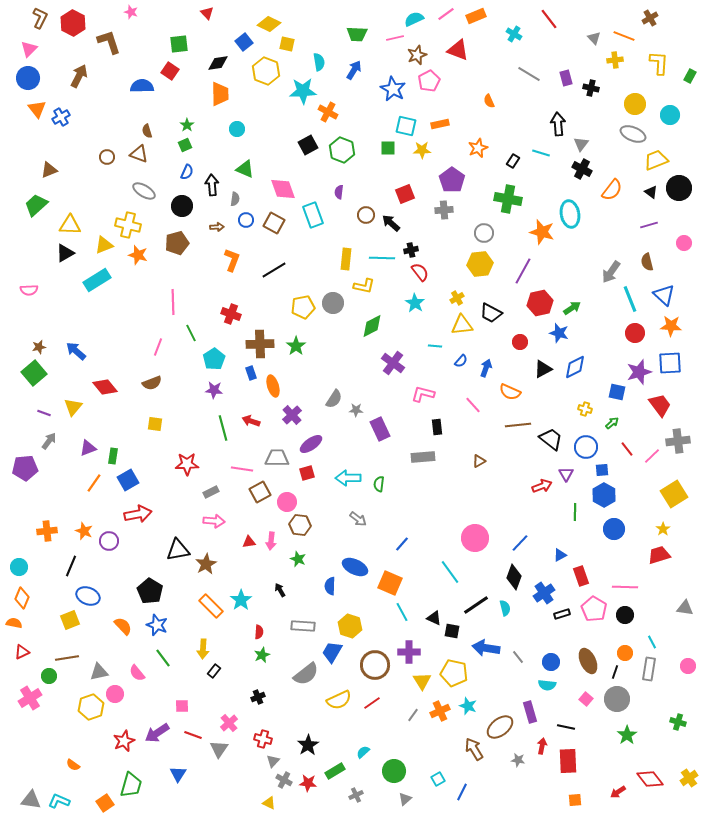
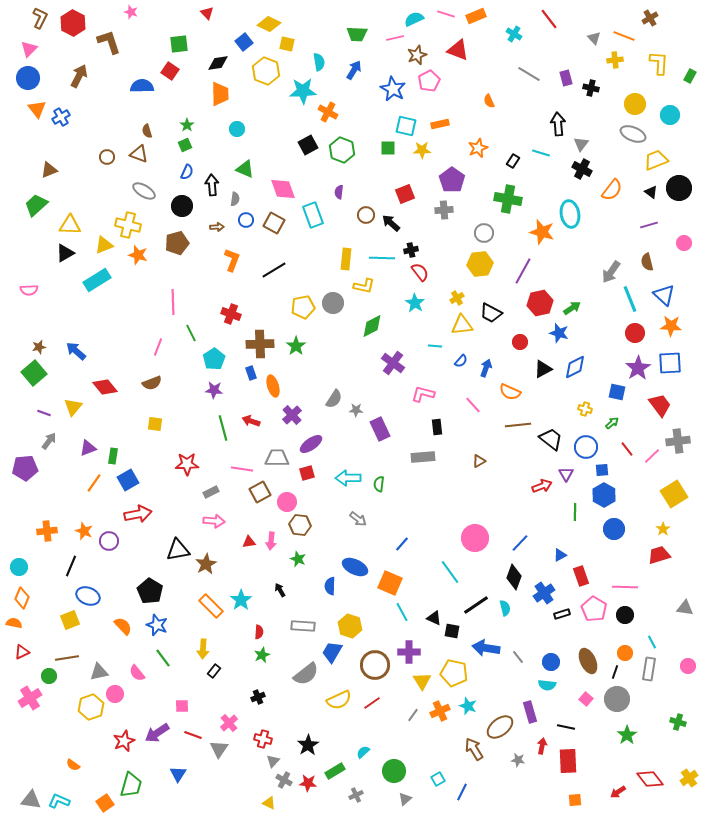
pink line at (446, 14): rotated 54 degrees clockwise
purple star at (639, 372): moved 1 px left, 4 px up; rotated 15 degrees counterclockwise
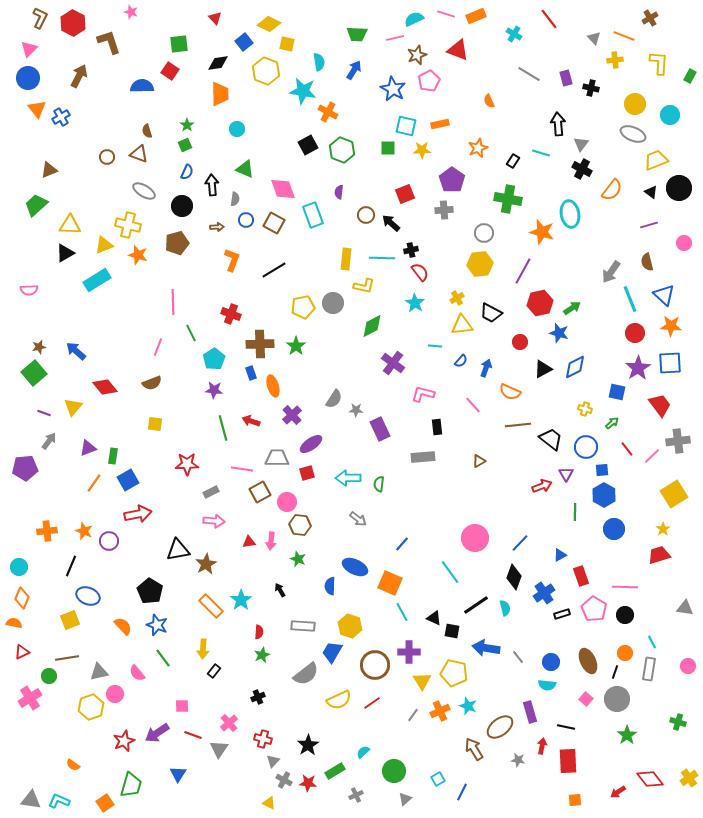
red triangle at (207, 13): moved 8 px right, 5 px down
cyan star at (303, 91): rotated 12 degrees clockwise
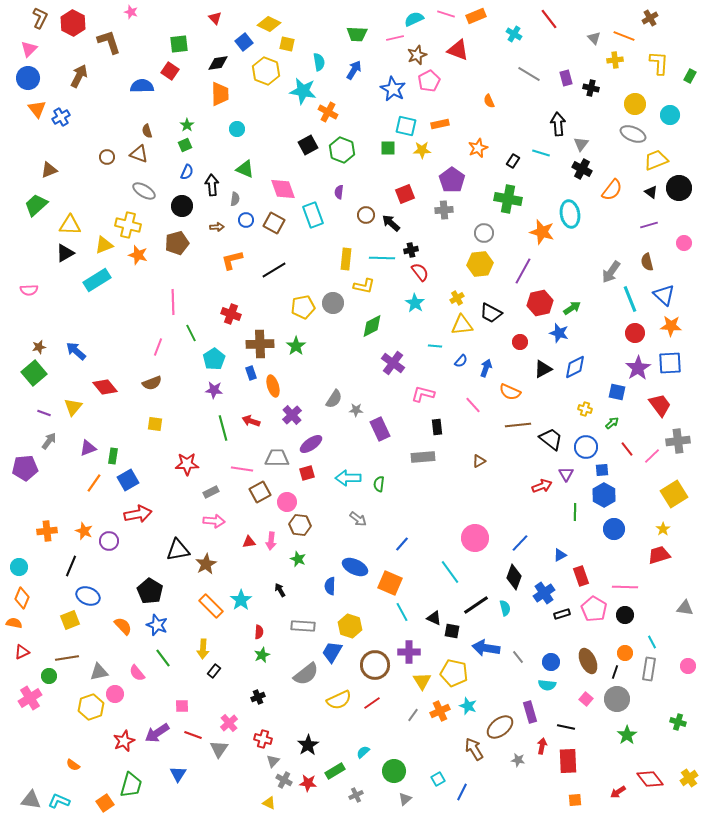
orange L-shape at (232, 260): rotated 125 degrees counterclockwise
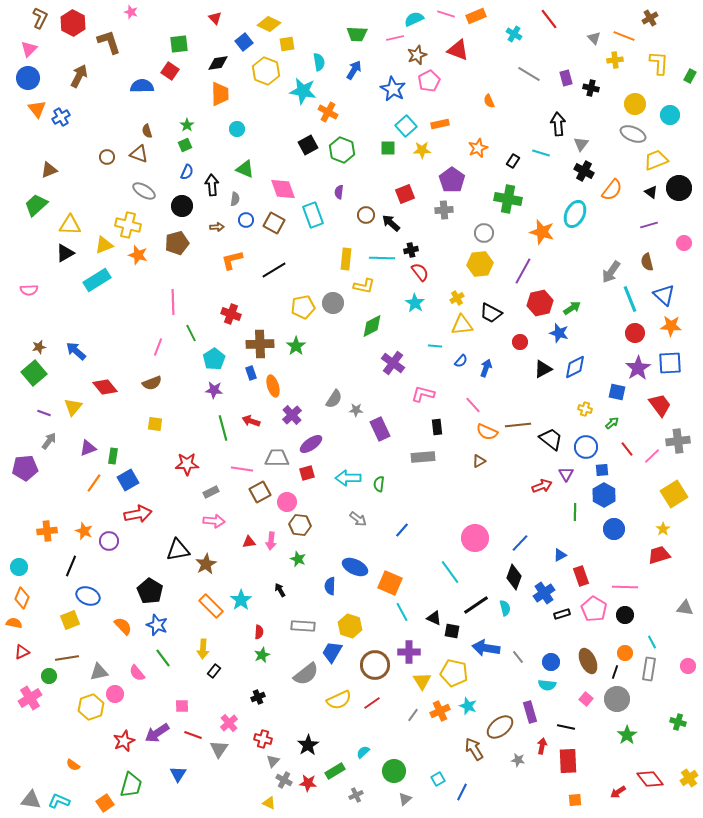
yellow square at (287, 44): rotated 21 degrees counterclockwise
cyan square at (406, 126): rotated 35 degrees clockwise
black cross at (582, 169): moved 2 px right, 2 px down
cyan ellipse at (570, 214): moved 5 px right; rotated 36 degrees clockwise
orange semicircle at (510, 392): moved 23 px left, 40 px down
blue line at (402, 544): moved 14 px up
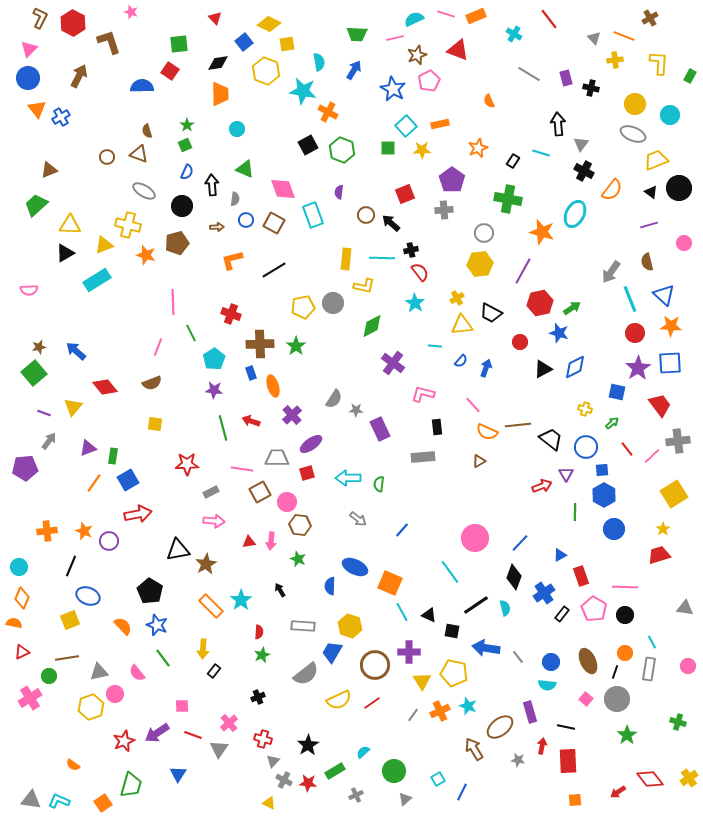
orange star at (138, 255): moved 8 px right
black rectangle at (562, 614): rotated 35 degrees counterclockwise
black triangle at (434, 618): moved 5 px left, 3 px up
orange square at (105, 803): moved 2 px left
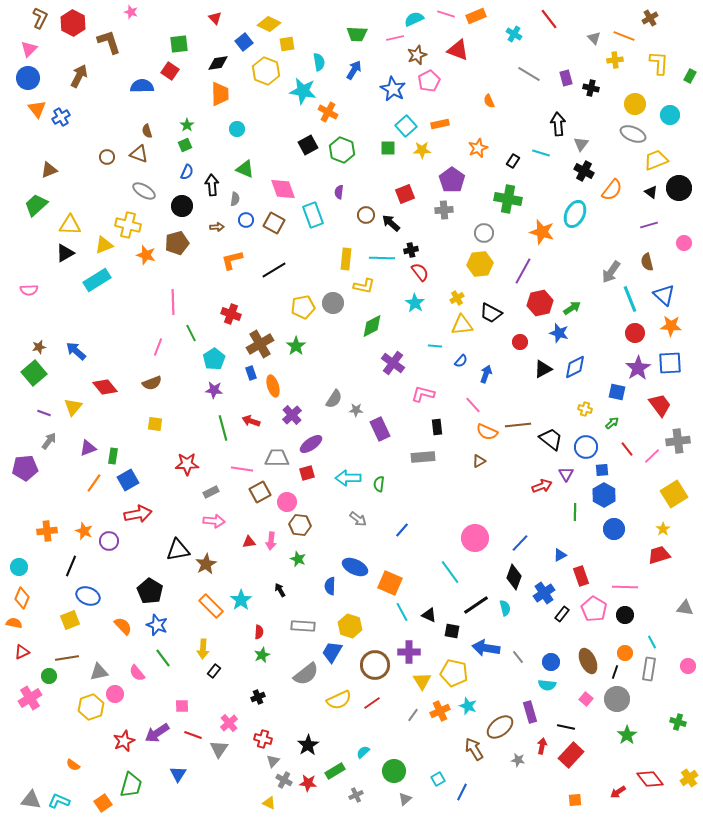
brown cross at (260, 344): rotated 28 degrees counterclockwise
blue arrow at (486, 368): moved 6 px down
red rectangle at (568, 761): moved 3 px right, 6 px up; rotated 45 degrees clockwise
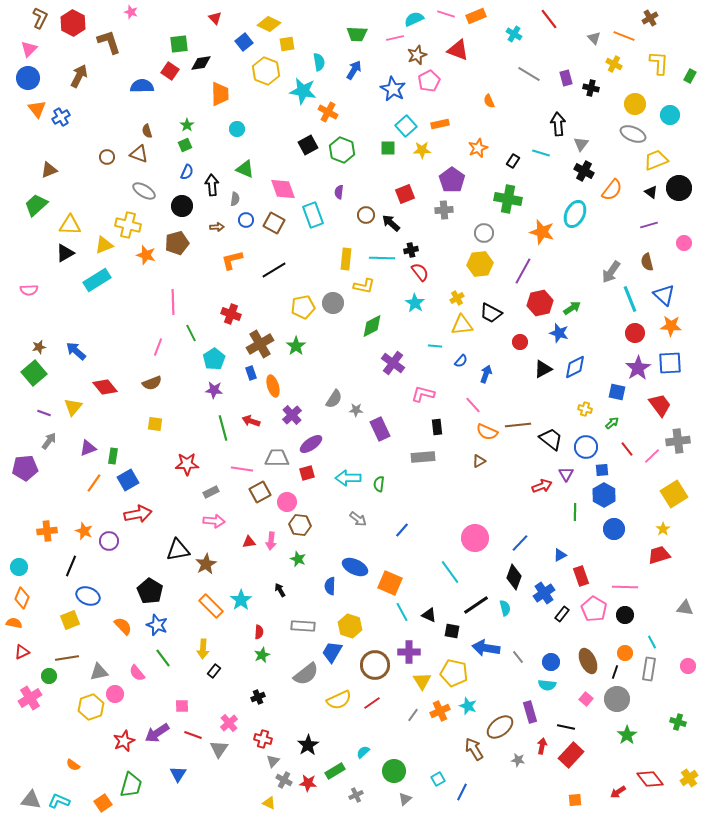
yellow cross at (615, 60): moved 1 px left, 4 px down; rotated 35 degrees clockwise
black diamond at (218, 63): moved 17 px left
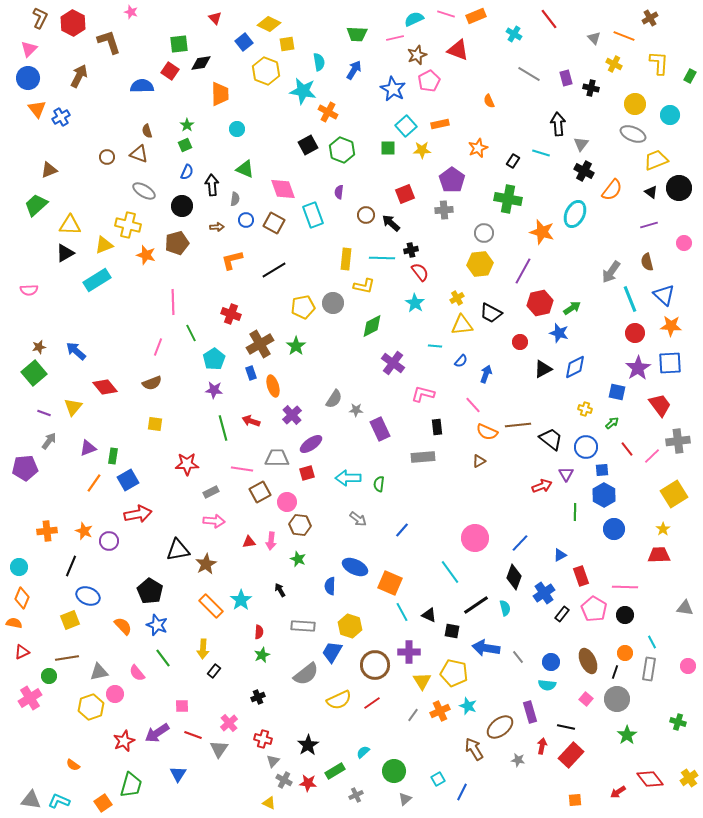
red trapezoid at (659, 555): rotated 15 degrees clockwise
